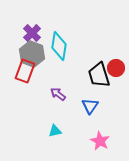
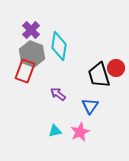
purple cross: moved 1 px left, 3 px up
pink star: moved 20 px left, 9 px up; rotated 18 degrees clockwise
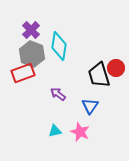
red rectangle: moved 2 px left, 2 px down; rotated 50 degrees clockwise
pink star: rotated 24 degrees counterclockwise
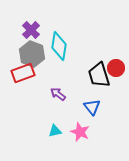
blue triangle: moved 2 px right, 1 px down; rotated 12 degrees counterclockwise
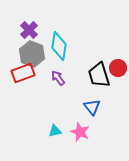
purple cross: moved 2 px left
red circle: moved 2 px right
purple arrow: moved 16 px up; rotated 14 degrees clockwise
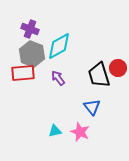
purple cross: moved 1 px right, 1 px up; rotated 24 degrees counterclockwise
cyan diamond: rotated 52 degrees clockwise
red rectangle: rotated 15 degrees clockwise
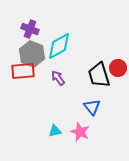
red rectangle: moved 2 px up
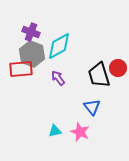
purple cross: moved 1 px right, 3 px down
red rectangle: moved 2 px left, 2 px up
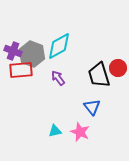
purple cross: moved 18 px left, 19 px down
red rectangle: moved 1 px down
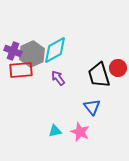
cyan diamond: moved 4 px left, 4 px down
gray hexagon: rotated 15 degrees clockwise
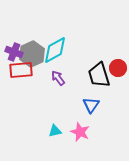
purple cross: moved 1 px right, 1 px down
blue triangle: moved 1 px left, 2 px up; rotated 12 degrees clockwise
